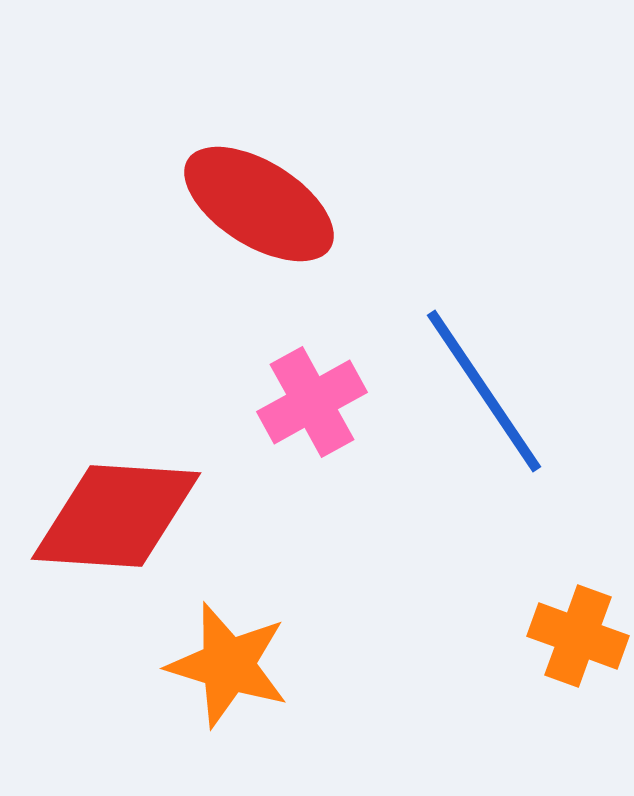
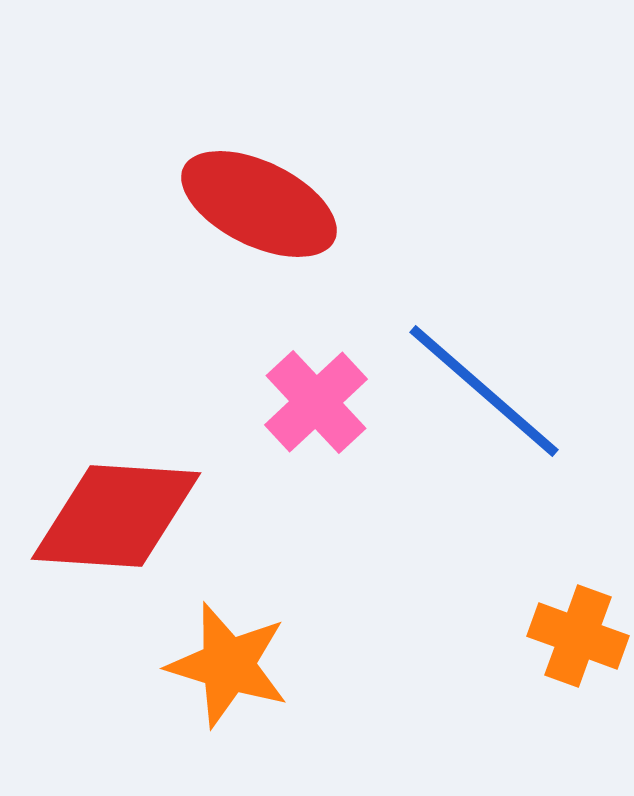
red ellipse: rotated 6 degrees counterclockwise
blue line: rotated 15 degrees counterclockwise
pink cross: moved 4 px right; rotated 14 degrees counterclockwise
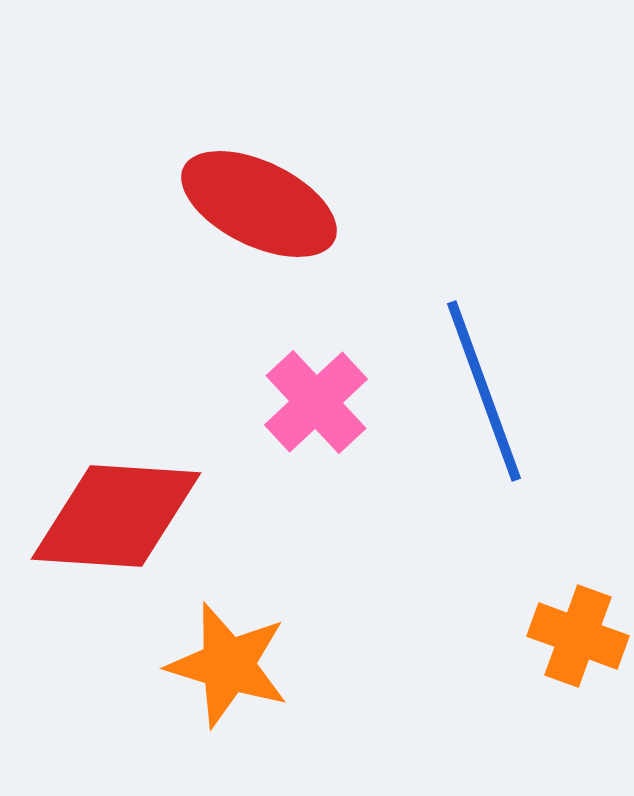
blue line: rotated 29 degrees clockwise
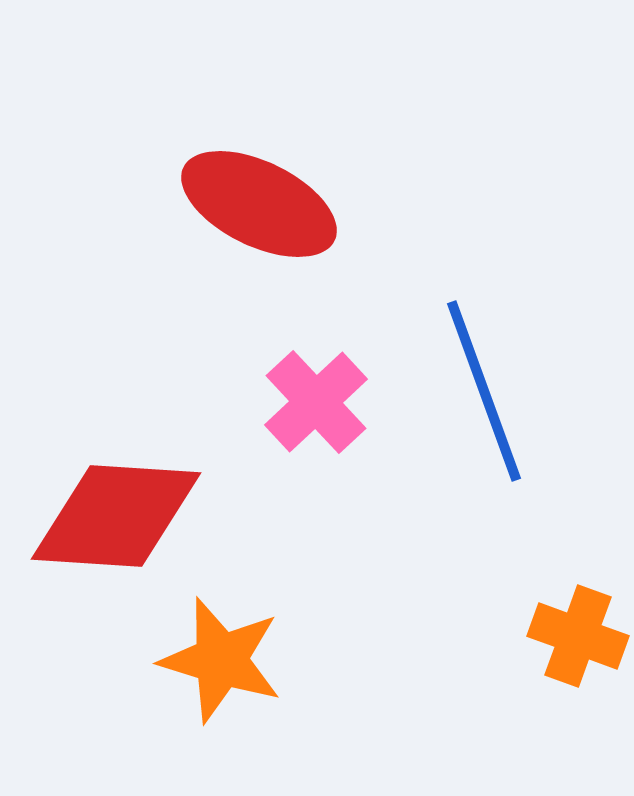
orange star: moved 7 px left, 5 px up
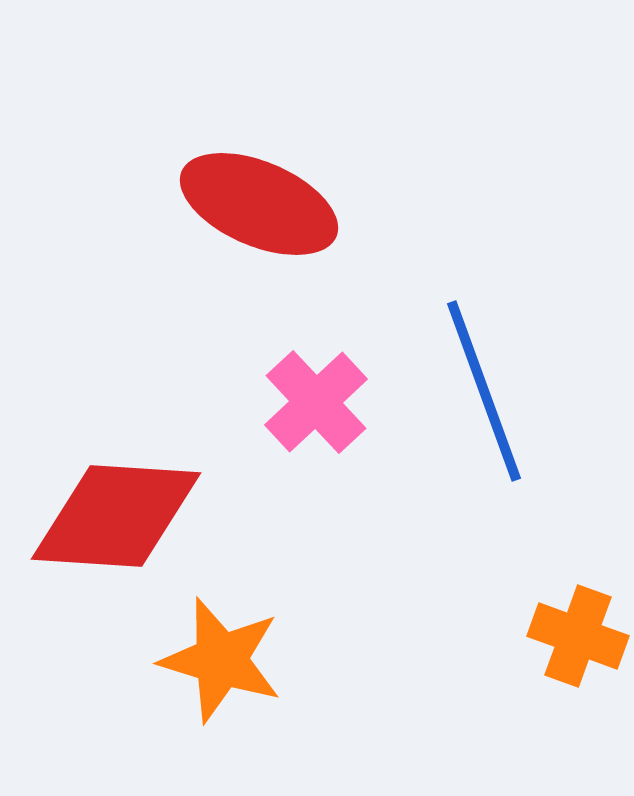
red ellipse: rotated 3 degrees counterclockwise
